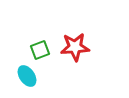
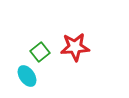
green square: moved 2 px down; rotated 18 degrees counterclockwise
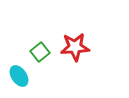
cyan ellipse: moved 8 px left
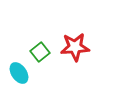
cyan ellipse: moved 3 px up
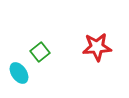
red star: moved 22 px right
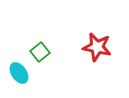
red star: rotated 16 degrees clockwise
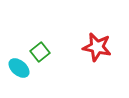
cyan ellipse: moved 5 px up; rotated 15 degrees counterclockwise
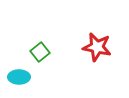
cyan ellipse: moved 9 px down; rotated 40 degrees counterclockwise
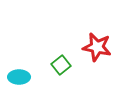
green square: moved 21 px right, 13 px down
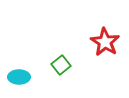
red star: moved 8 px right, 5 px up; rotated 20 degrees clockwise
